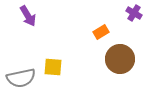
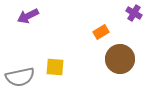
purple arrow: rotated 95 degrees clockwise
yellow square: moved 2 px right
gray semicircle: moved 1 px left, 1 px up
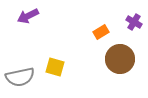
purple cross: moved 9 px down
yellow square: rotated 12 degrees clockwise
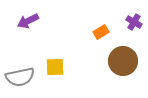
purple arrow: moved 5 px down
brown circle: moved 3 px right, 2 px down
yellow square: rotated 18 degrees counterclockwise
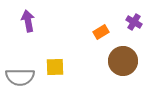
purple arrow: rotated 105 degrees clockwise
gray semicircle: rotated 12 degrees clockwise
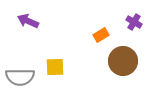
purple arrow: rotated 55 degrees counterclockwise
orange rectangle: moved 3 px down
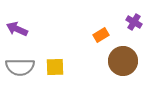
purple arrow: moved 11 px left, 8 px down
gray semicircle: moved 10 px up
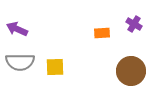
purple cross: moved 2 px down
orange rectangle: moved 1 px right, 2 px up; rotated 28 degrees clockwise
brown circle: moved 8 px right, 10 px down
gray semicircle: moved 5 px up
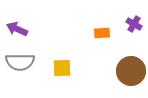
yellow square: moved 7 px right, 1 px down
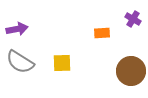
purple cross: moved 1 px left, 5 px up
purple arrow: rotated 145 degrees clockwise
gray semicircle: rotated 32 degrees clockwise
yellow square: moved 5 px up
